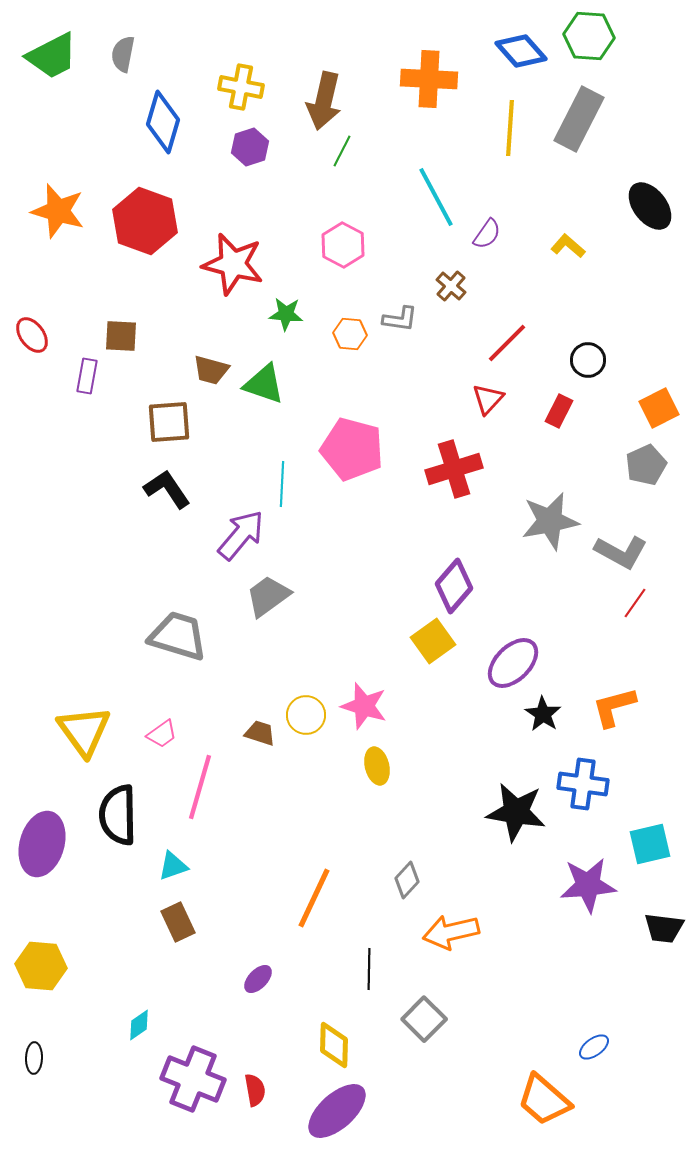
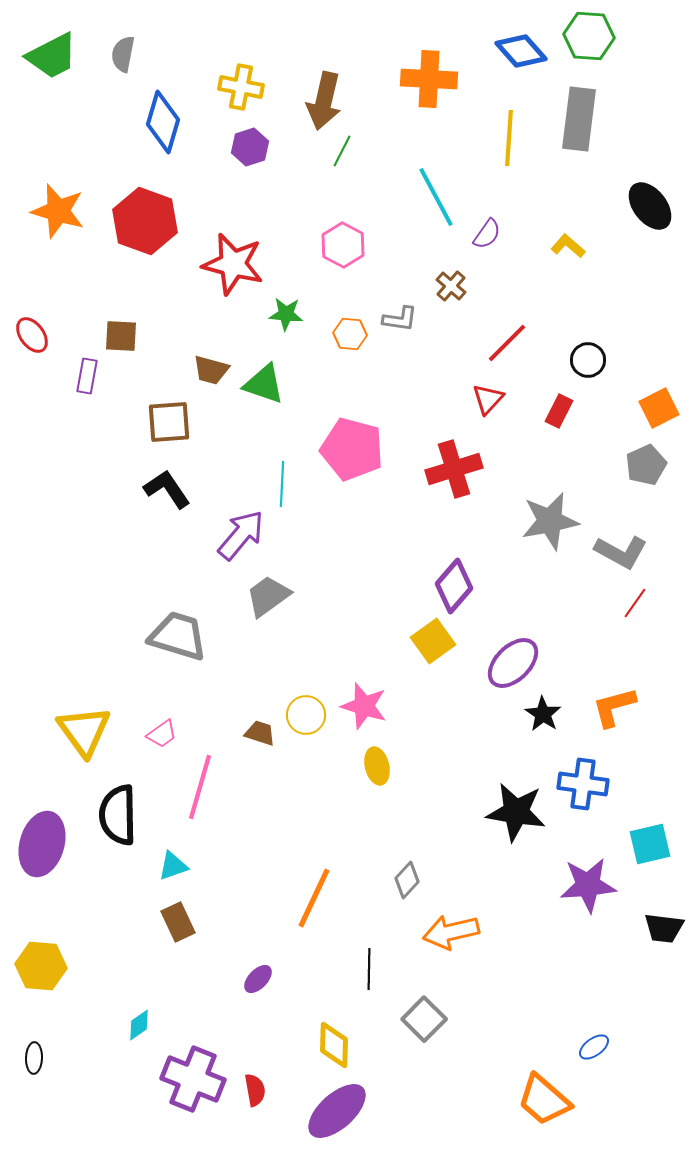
gray rectangle at (579, 119): rotated 20 degrees counterclockwise
yellow line at (510, 128): moved 1 px left, 10 px down
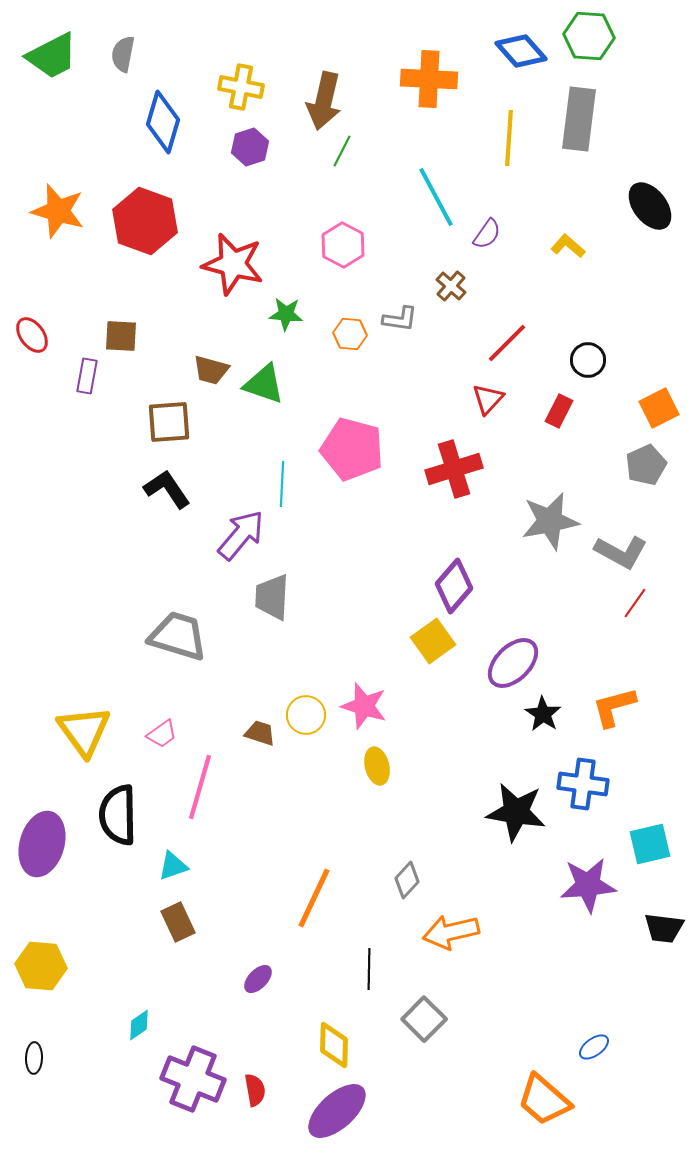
gray trapezoid at (268, 596): moved 4 px right, 1 px down; rotated 51 degrees counterclockwise
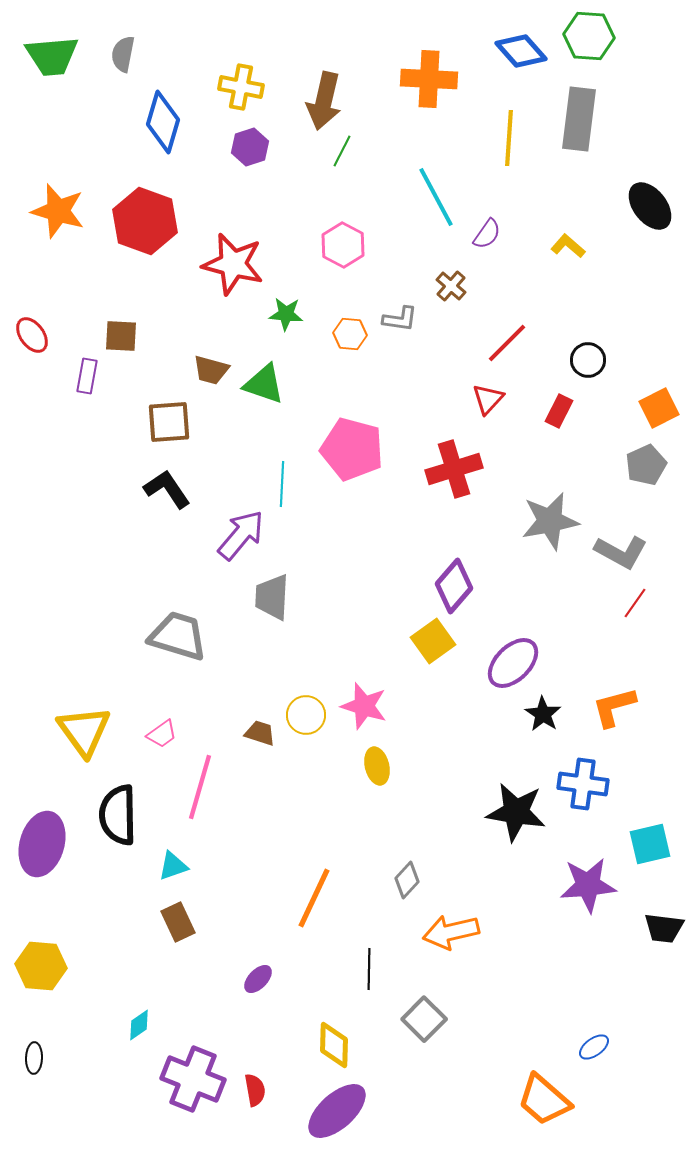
green trapezoid at (52, 56): rotated 22 degrees clockwise
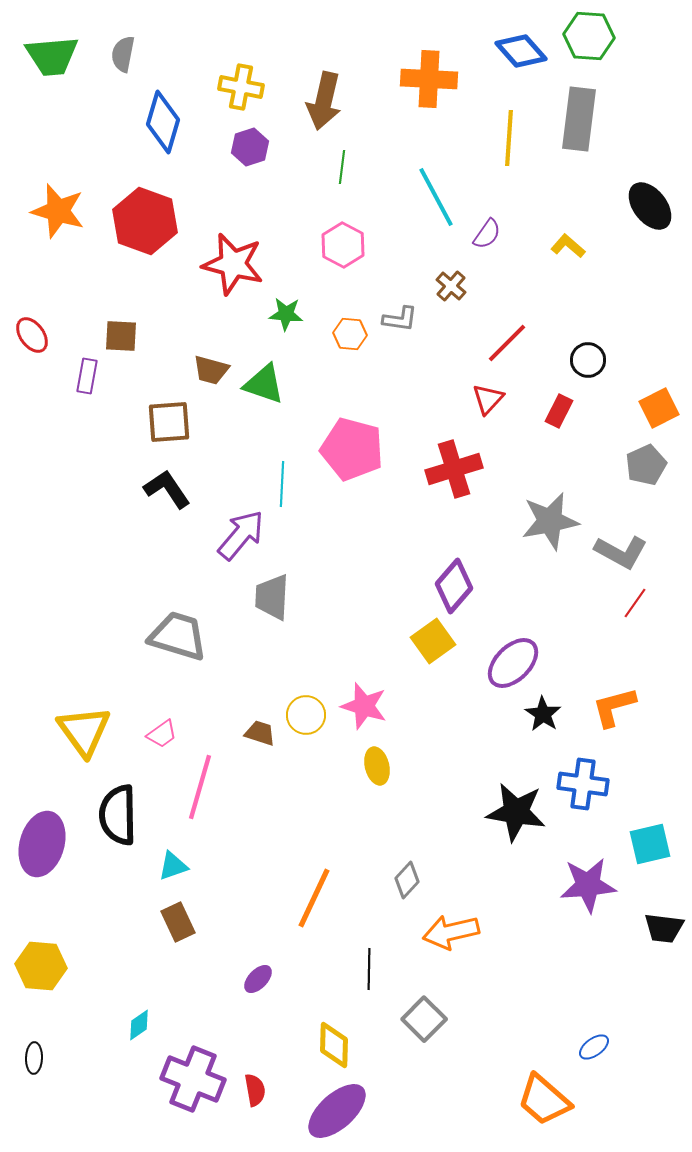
green line at (342, 151): moved 16 px down; rotated 20 degrees counterclockwise
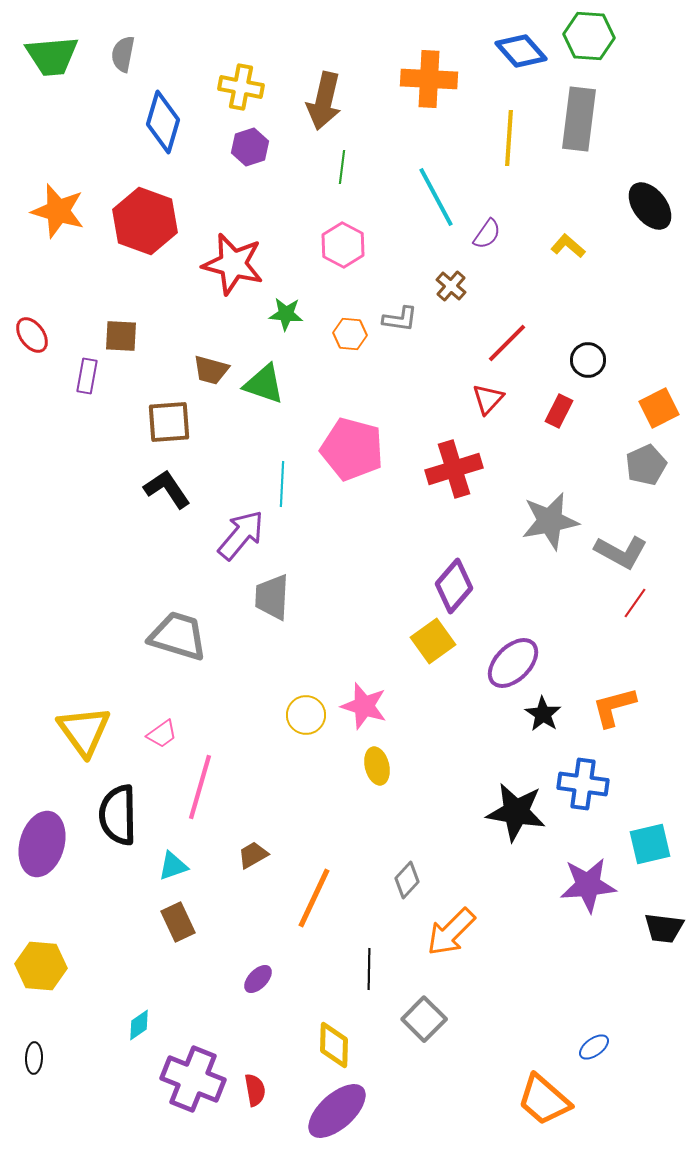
brown trapezoid at (260, 733): moved 7 px left, 122 px down; rotated 48 degrees counterclockwise
orange arrow at (451, 932): rotated 32 degrees counterclockwise
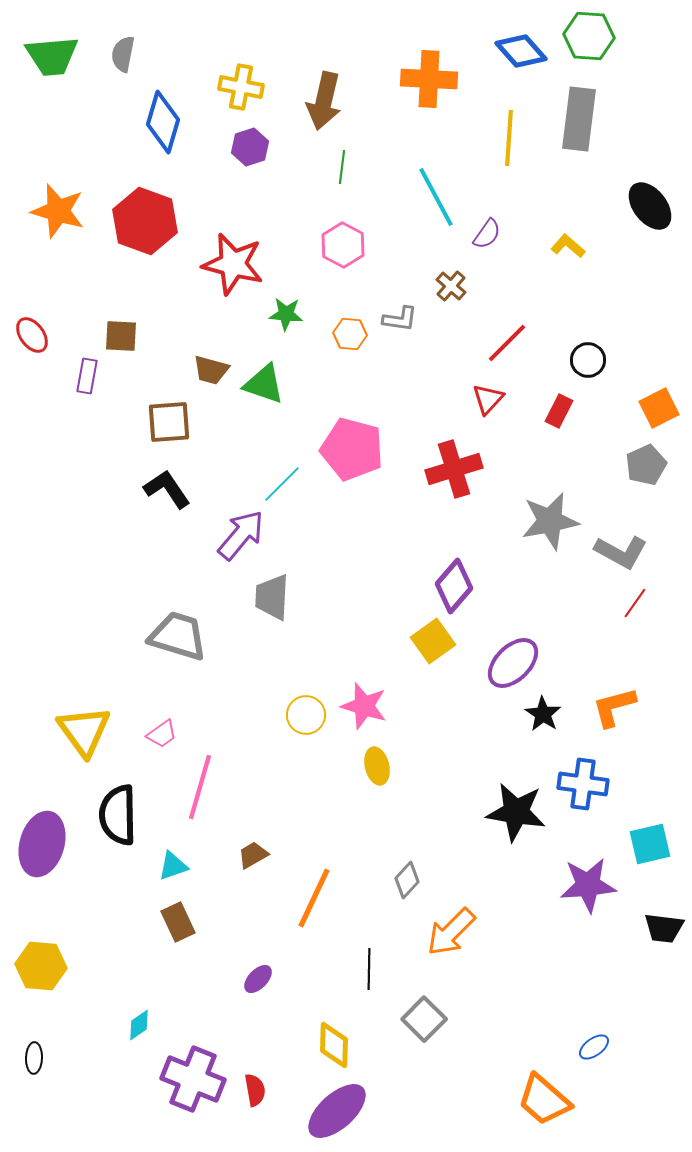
cyan line at (282, 484): rotated 42 degrees clockwise
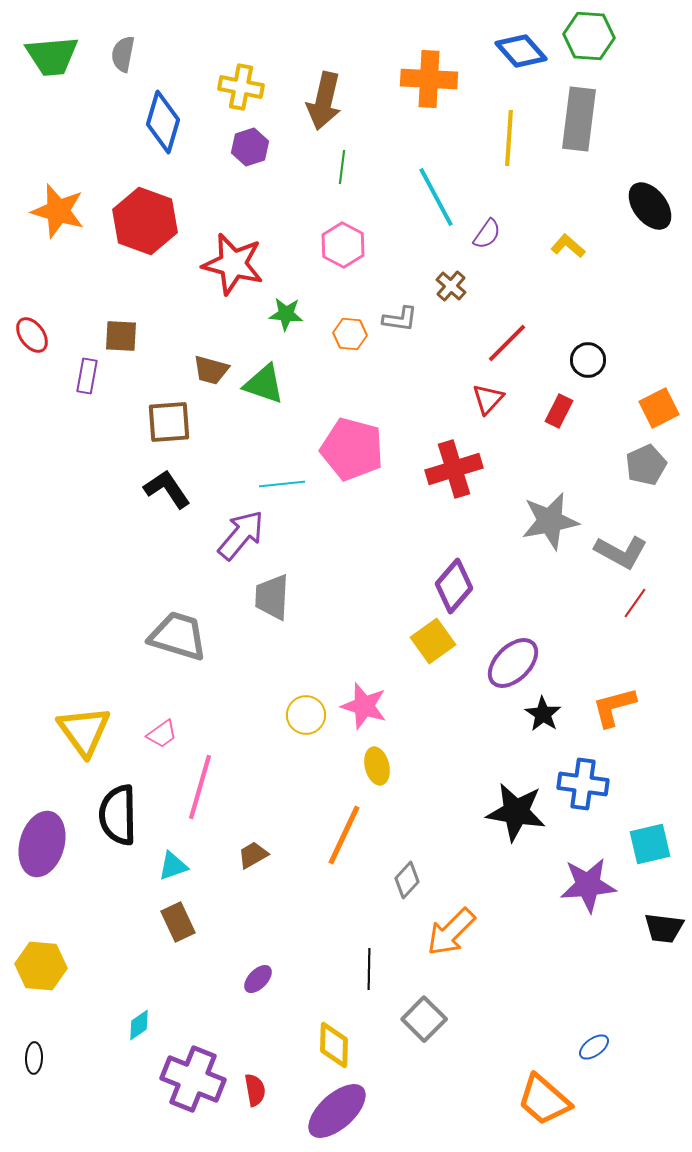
cyan line at (282, 484): rotated 39 degrees clockwise
orange line at (314, 898): moved 30 px right, 63 px up
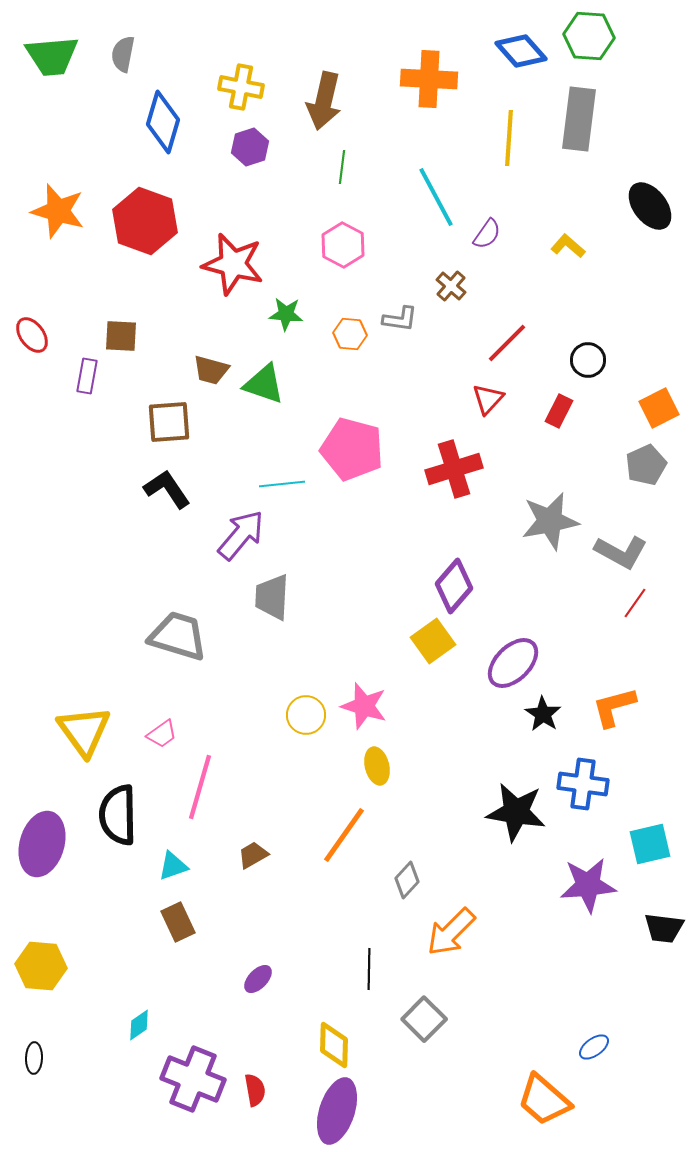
orange line at (344, 835): rotated 10 degrees clockwise
purple ellipse at (337, 1111): rotated 30 degrees counterclockwise
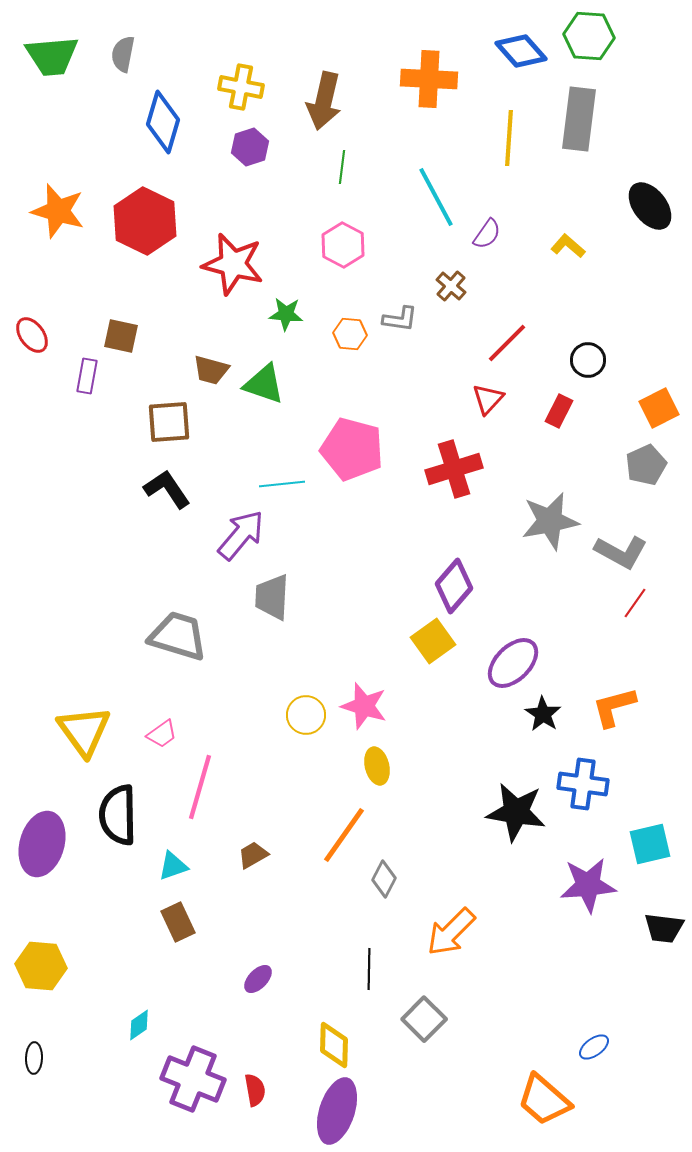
red hexagon at (145, 221): rotated 6 degrees clockwise
brown square at (121, 336): rotated 9 degrees clockwise
gray diamond at (407, 880): moved 23 px left, 1 px up; rotated 15 degrees counterclockwise
